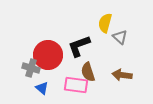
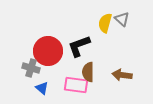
gray triangle: moved 2 px right, 18 px up
red circle: moved 4 px up
brown semicircle: rotated 18 degrees clockwise
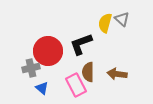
black L-shape: moved 2 px right, 2 px up
gray cross: rotated 30 degrees counterclockwise
brown arrow: moved 5 px left, 1 px up
pink rectangle: rotated 55 degrees clockwise
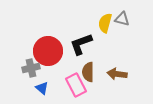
gray triangle: rotated 28 degrees counterclockwise
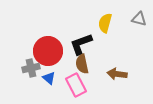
gray triangle: moved 17 px right
brown semicircle: moved 6 px left, 8 px up; rotated 12 degrees counterclockwise
blue triangle: moved 7 px right, 10 px up
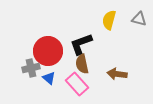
yellow semicircle: moved 4 px right, 3 px up
pink rectangle: moved 1 px right, 1 px up; rotated 15 degrees counterclockwise
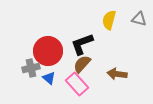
black L-shape: moved 1 px right
brown semicircle: rotated 54 degrees clockwise
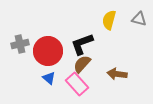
gray cross: moved 11 px left, 24 px up
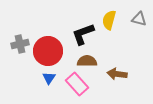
black L-shape: moved 1 px right, 10 px up
brown semicircle: moved 5 px right, 3 px up; rotated 48 degrees clockwise
blue triangle: rotated 24 degrees clockwise
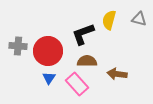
gray cross: moved 2 px left, 2 px down; rotated 18 degrees clockwise
